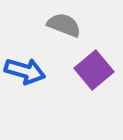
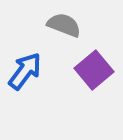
blue arrow: rotated 69 degrees counterclockwise
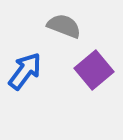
gray semicircle: moved 1 px down
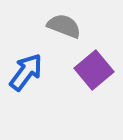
blue arrow: moved 1 px right, 1 px down
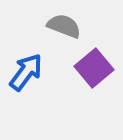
purple square: moved 2 px up
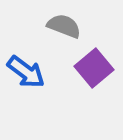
blue arrow: rotated 90 degrees clockwise
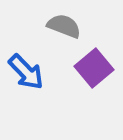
blue arrow: rotated 9 degrees clockwise
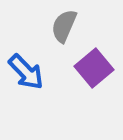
gray semicircle: rotated 88 degrees counterclockwise
